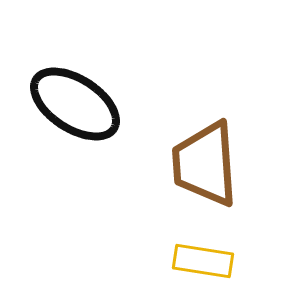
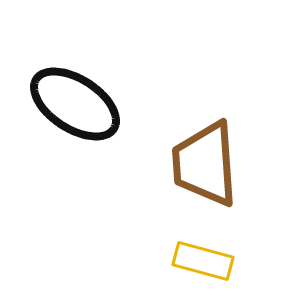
yellow rectangle: rotated 6 degrees clockwise
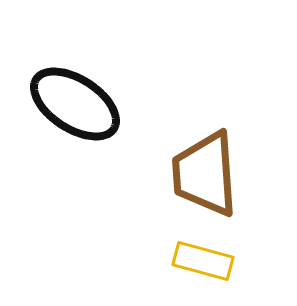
brown trapezoid: moved 10 px down
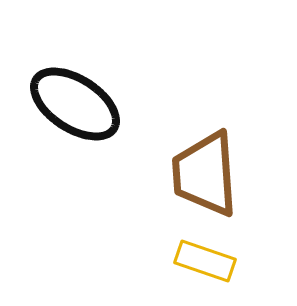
yellow rectangle: moved 2 px right; rotated 4 degrees clockwise
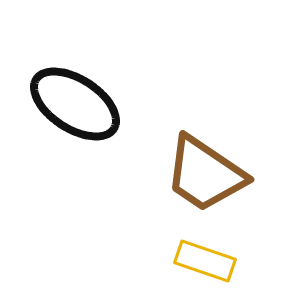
brown trapezoid: rotated 52 degrees counterclockwise
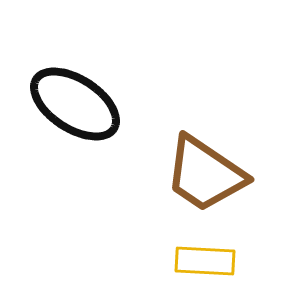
yellow rectangle: rotated 16 degrees counterclockwise
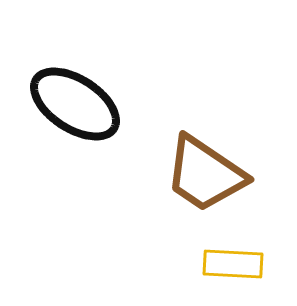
yellow rectangle: moved 28 px right, 3 px down
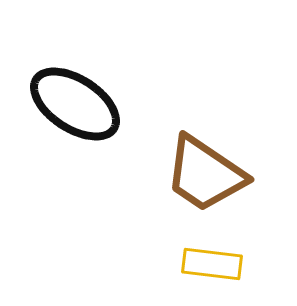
yellow rectangle: moved 21 px left; rotated 4 degrees clockwise
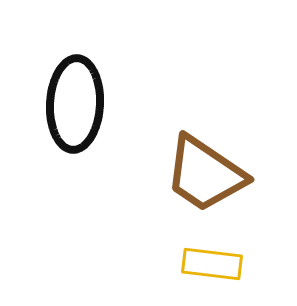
black ellipse: rotated 60 degrees clockwise
